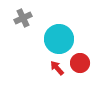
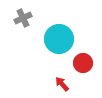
red circle: moved 3 px right
red arrow: moved 5 px right, 16 px down
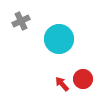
gray cross: moved 2 px left, 3 px down
red circle: moved 16 px down
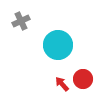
cyan circle: moved 1 px left, 6 px down
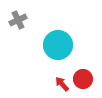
gray cross: moved 3 px left, 1 px up
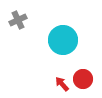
cyan circle: moved 5 px right, 5 px up
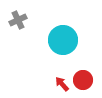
red circle: moved 1 px down
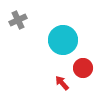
red circle: moved 12 px up
red arrow: moved 1 px up
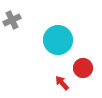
gray cross: moved 6 px left
cyan circle: moved 5 px left
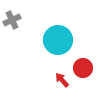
red arrow: moved 3 px up
